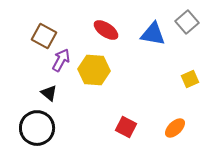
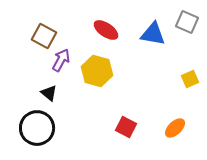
gray square: rotated 25 degrees counterclockwise
yellow hexagon: moved 3 px right, 1 px down; rotated 12 degrees clockwise
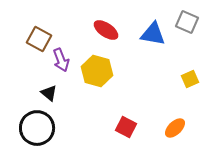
brown square: moved 5 px left, 3 px down
purple arrow: rotated 130 degrees clockwise
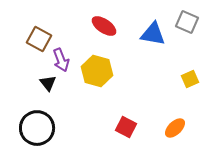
red ellipse: moved 2 px left, 4 px up
black triangle: moved 1 px left, 10 px up; rotated 12 degrees clockwise
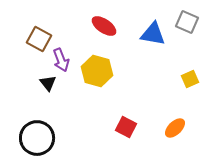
black circle: moved 10 px down
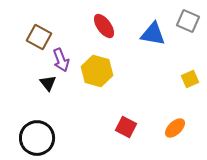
gray square: moved 1 px right, 1 px up
red ellipse: rotated 20 degrees clockwise
brown square: moved 2 px up
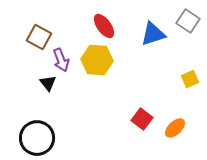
gray square: rotated 10 degrees clockwise
blue triangle: rotated 28 degrees counterclockwise
yellow hexagon: moved 11 px up; rotated 12 degrees counterclockwise
red square: moved 16 px right, 8 px up; rotated 10 degrees clockwise
